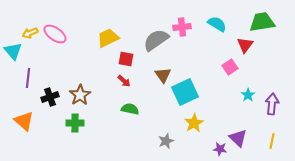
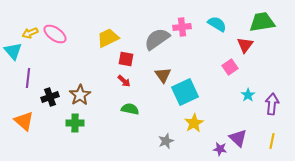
gray semicircle: moved 1 px right, 1 px up
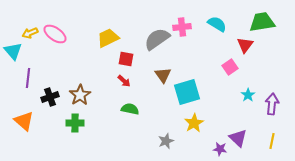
cyan square: moved 2 px right; rotated 8 degrees clockwise
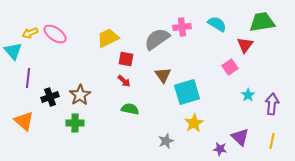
purple triangle: moved 2 px right, 1 px up
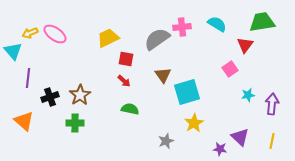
pink square: moved 2 px down
cyan star: rotated 24 degrees clockwise
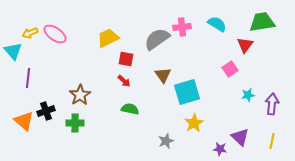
black cross: moved 4 px left, 14 px down
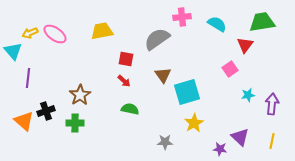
pink cross: moved 10 px up
yellow trapezoid: moved 6 px left, 7 px up; rotated 15 degrees clockwise
gray star: moved 1 px left, 1 px down; rotated 21 degrees clockwise
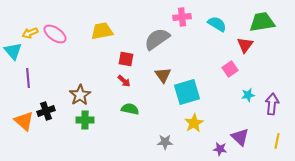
purple line: rotated 12 degrees counterclockwise
green cross: moved 10 px right, 3 px up
yellow line: moved 5 px right
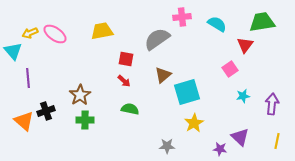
brown triangle: rotated 24 degrees clockwise
cyan star: moved 5 px left, 1 px down
gray star: moved 2 px right, 4 px down
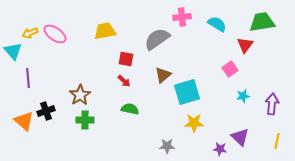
yellow trapezoid: moved 3 px right
yellow star: rotated 30 degrees clockwise
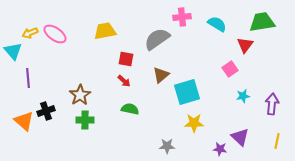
brown triangle: moved 2 px left
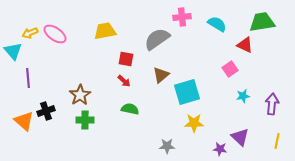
red triangle: rotated 42 degrees counterclockwise
